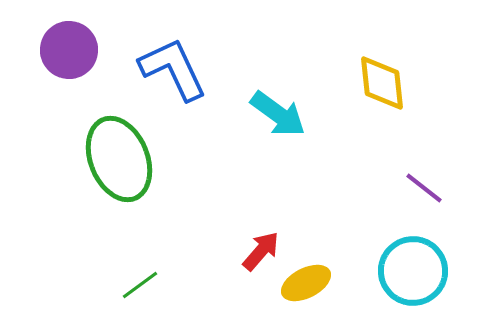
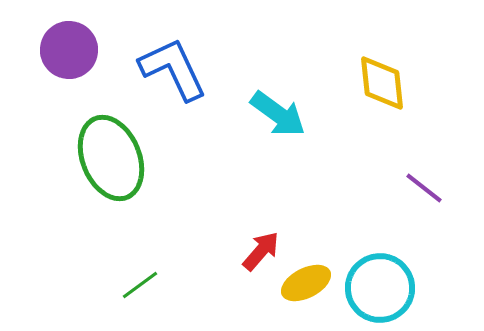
green ellipse: moved 8 px left, 1 px up
cyan circle: moved 33 px left, 17 px down
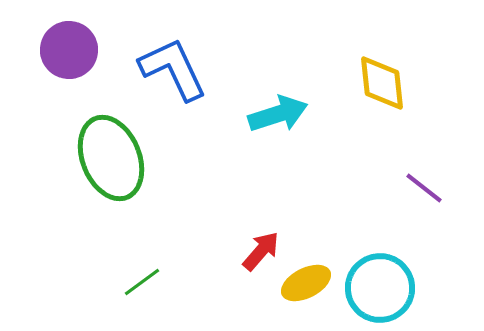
cyan arrow: rotated 54 degrees counterclockwise
green line: moved 2 px right, 3 px up
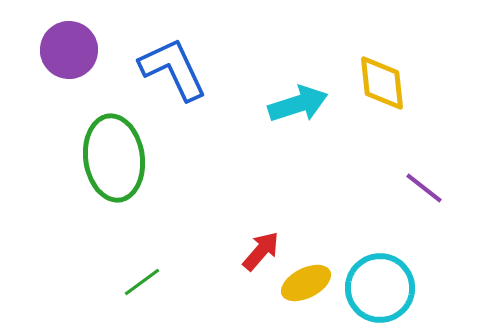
cyan arrow: moved 20 px right, 10 px up
green ellipse: moved 3 px right; rotated 14 degrees clockwise
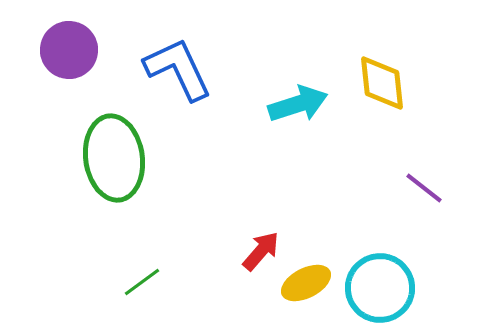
blue L-shape: moved 5 px right
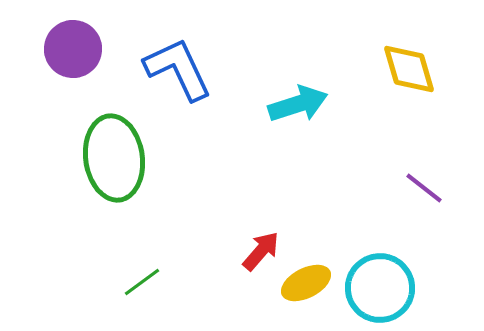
purple circle: moved 4 px right, 1 px up
yellow diamond: moved 27 px right, 14 px up; rotated 10 degrees counterclockwise
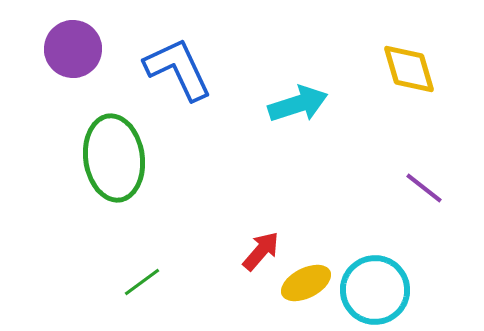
cyan circle: moved 5 px left, 2 px down
